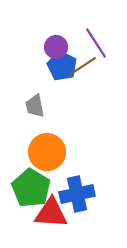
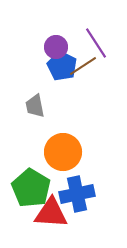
orange circle: moved 16 px right
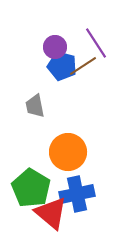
purple circle: moved 1 px left
blue pentagon: rotated 12 degrees counterclockwise
orange circle: moved 5 px right
red triangle: rotated 36 degrees clockwise
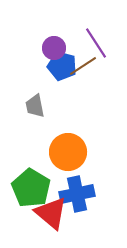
purple circle: moved 1 px left, 1 px down
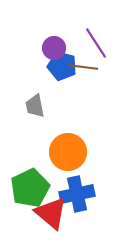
brown line: moved 1 px down; rotated 40 degrees clockwise
green pentagon: moved 1 px left; rotated 15 degrees clockwise
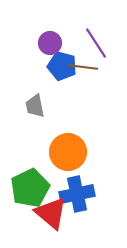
purple circle: moved 4 px left, 5 px up
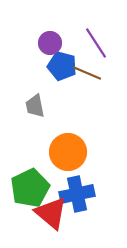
brown line: moved 4 px right, 6 px down; rotated 16 degrees clockwise
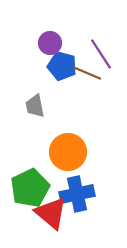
purple line: moved 5 px right, 11 px down
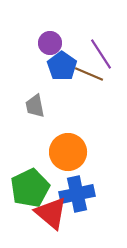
blue pentagon: rotated 20 degrees clockwise
brown line: moved 2 px right, 1 px down
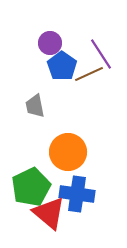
brown line: rotated 48 degrees counterclockwise
green pentagon: moved 1 px right, 1 px up
blue cross: rotated 20 degrees clockwise
red triangle: moved 2 px left
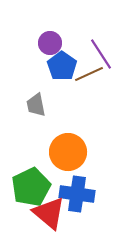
gray trapezoid: moved 1 px right, 1 px up
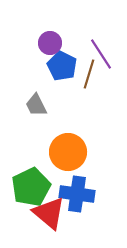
blue pentagon: rotated 8 degrees counterclockwise
brown line: rotated 48 degrees counterclockwise
gray trapezoid: rotated 15 degrees counterclockwise
